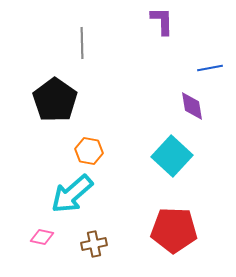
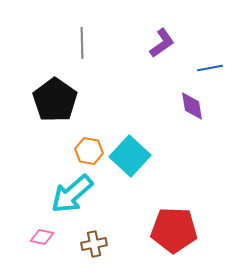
purple L-shape: moved 22 px down; rotated 56 degrees clockwise
cyan square: moved 42 px left
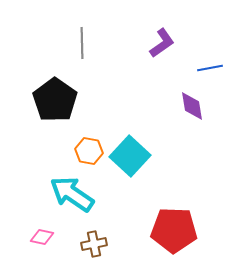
cyan arrow: rotated 75 degrees clockwise
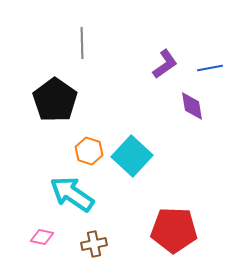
purple L-shape: moved 3 px right, 21 px down
orange hexagon: rotated 8 degrees clockwise
cyan square: moved 2 px right
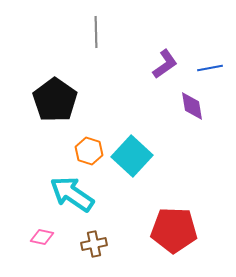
gray line: moved 14 px right, 11 px up
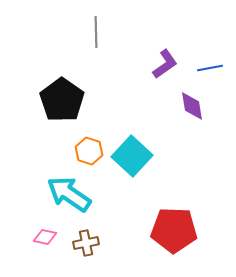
black pentagon: moved 7 px right
cyan arrow: moved 3 px left
pink diamond: moved 3 px right
brown cross: moved 8 px left, 1 px up
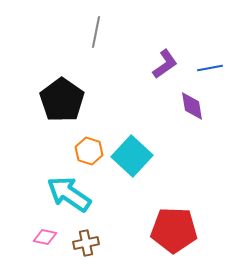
gray line: rotated 12 degrees clockwise
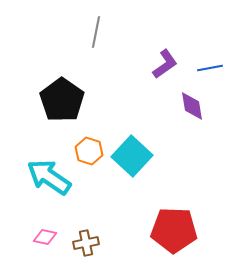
cyan arrow: moved 20 px left, 17 px up
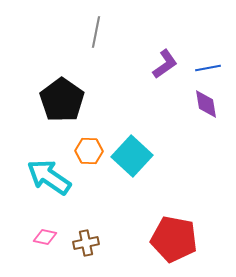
blue line: moved 2 px left
purple diamond: moved 14 px right, 2 px up
orange hexagon: rotated 16 degrees counterclockwise
red pentagon: moved 9 px down; rotated 9 degrees clockwise
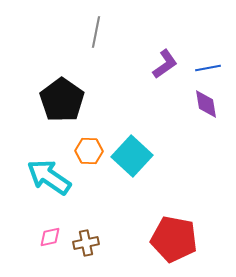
pink diamond: moved 5 px right; rotated 25 degrees counterclockwise
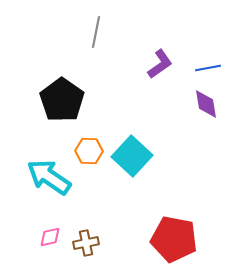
purple L-shape: moved 5 px left
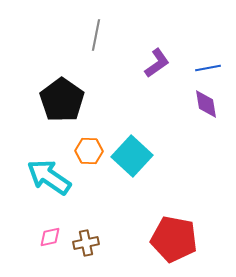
gray line: moved 3 px down
purple L-shape: moved 3 px left, 1 px up
